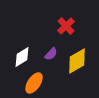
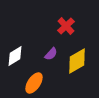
white diamond: moved 7 px left, 1 px up
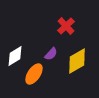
orange ellipse: moved 9 px up
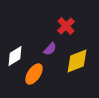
purple semicircle: moved 1 px left, 5 px up
yellow diamond: rotated 8 degrees clockwise
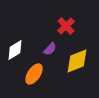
white diamond: moved 6 px up
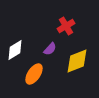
red cross: rotated 12 degrees clockwise
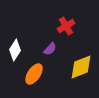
white diamond: rotated 25 degrees counterclockwise
yellow diamond: moved 4 px right, 6 px down
